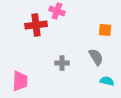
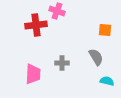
pink trapezoid: moved 13 px right, 7 px up
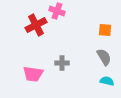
red cross: rotated 20 degrees counterclockwise
gray semicircle: moved 8 px right
pink trapezoid: rotated 95 degrees clockwise
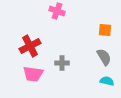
red cross: moved 6 px left, 21 px down
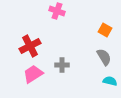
orange square: rotated 24 degrees clockwise
gray cross: moved 2 px down
pink trapezoid: rotated 140 degrees clockwise
cyan semicircle: moved 3 px right
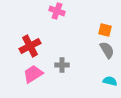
orange square: rotated 16 degrees counterclockwise
gray semicircle: moved 3 px right, 7 px up
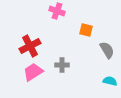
orange square: moved 19 px left
pink trapezoid: moved 2 px up
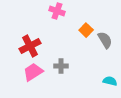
orange square: rotated 32 degrees clockwise
gray semicircle: moved 2 px left, 10 px up
gray cross: moved 1 px left, 1 px down
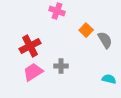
cyan semicircle: moved 1 px left, 2 px up
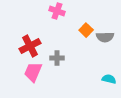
gray semicircle: moved 3 px up; rotated 120 degrees clockwise
gray cross: moved 4 px left, 8 px up
pink trapezoid: rotated 35 degrees counterclockwise
